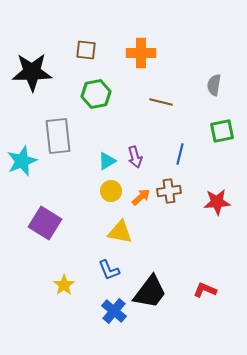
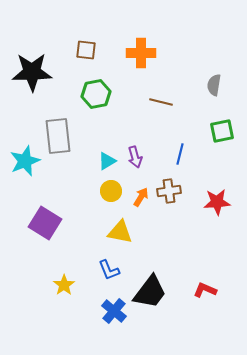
cyan star: moved 3 px right
orange arrow: rotated 18 degrees counterclockwise
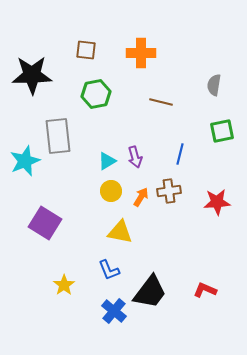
black star: moved 3 px down
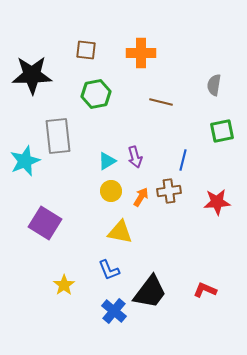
blue line: moved 3 px right, 6 px down
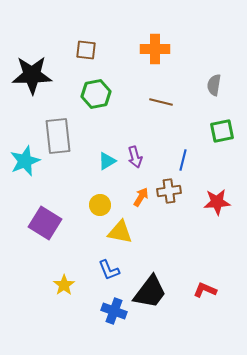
orange cross: moved 14 px right, 4 px up
yellow circle: moved 11 px left, 14 px down
blue cross: rotated 20 degrees counterclockwise
